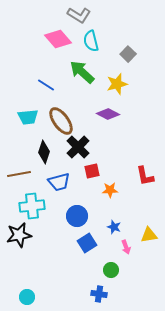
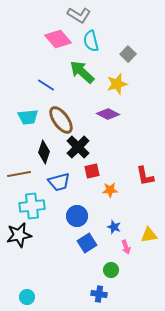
brown ellipse: moved 1 px up
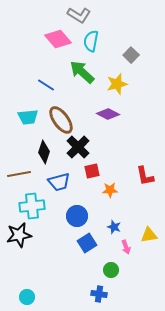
cyan semicircle: rotated 25 degrees clockwise
gray square: moved 3 px right, 1 px down
